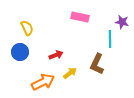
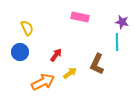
cyan line: moved 7 px right, 3 px down
red arrow: rotated 32 degrees counterclockwise
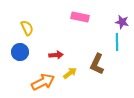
red arrow: rotated 48 degrees clockwise
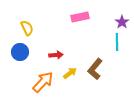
pink rectangle: rotated 24 degrees counterclockwise
purple star: rotated 24 degrees clockwise
brown L-shape: moved 2 px left, 5 px down; rotated 15 degrees clockwise
orange arrow: rotated 20 degrees counterclockwise
